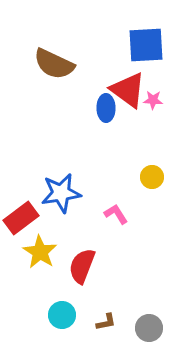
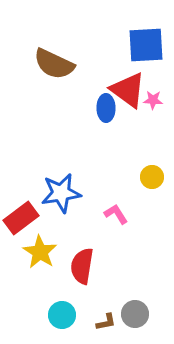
red semicircle: rotated 12 degrees counterclockwise
gray circle: moved 14 px left, 14 px up
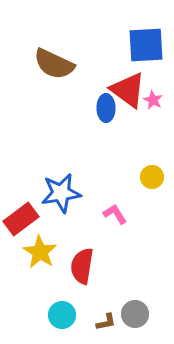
pink star: rotated 24 degrees clockwise
pink L-shape: moved 1 px left
red rectangle: moved 1 px down
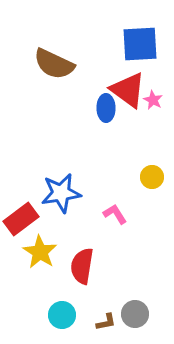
blue square: moved 6 px left, 1 px up
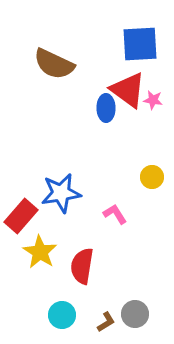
pink star: rotated 18 degrees counterclockwise
red rectangle: moved 3 px up; rotated 12 degrees counterclockwise
brown L-shape: rotated 20 degrees counterclockwise
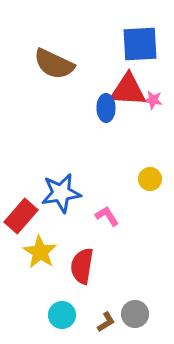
red triangle: rotated 33 degrees counterclockwise
yellow circle: moved 2 px left, 2 px down
pink L-shape: moved 8 px left, 2 px down
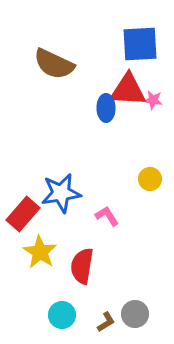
red rectangle: moved 2 px right, 2 px up
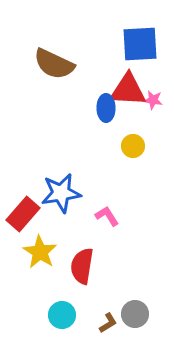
yellow circle: moved 17 px left, 33 px up
brown L-shape: moved 2 px right, 1 px down
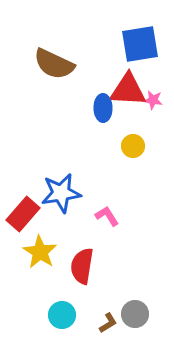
blue square: rotated 6 degrees counterclockwise
blue ellipse: moved 3 px left
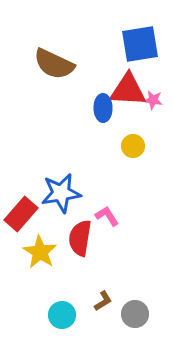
red rectangle: moved 2 px left
red semicircle: moved 2 px left, 28 px up
brown L-shape: moved 5 px left, 22 px up
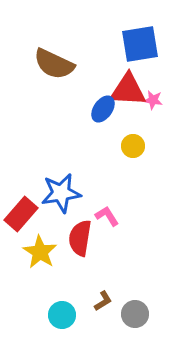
blue ellipse: moved 1 px down; rotated 36 degrees clockwise
